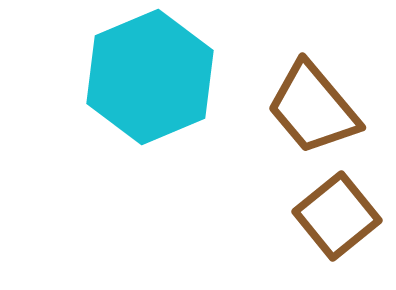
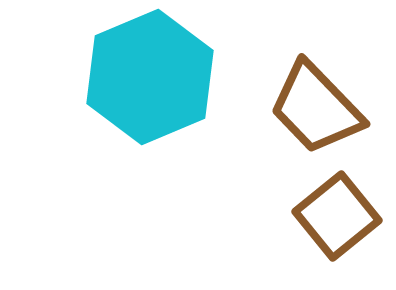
brown trapezoid: moved 3 px right; rotated 4 degrees counterclockwise
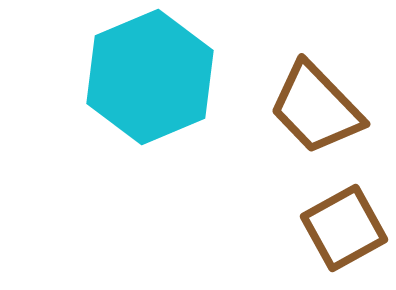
brown square: moved 7 px right, 12 px down; rotated 10 degrees clockwise
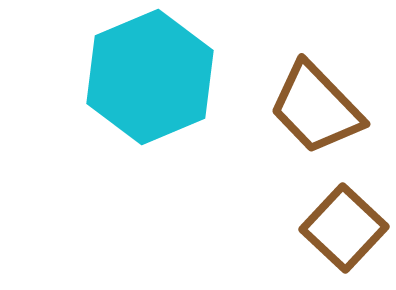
brown square: rotated 18 degrees counterclockwise
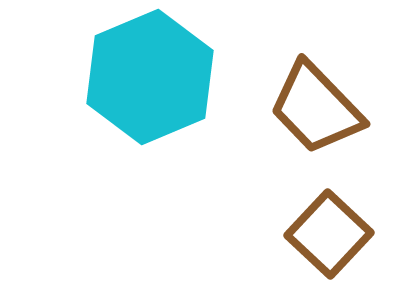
brown square: moved 15 px left, 6 px down
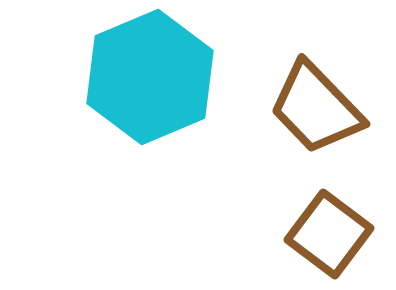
brown square: rotated 6 degrees counterclockwise
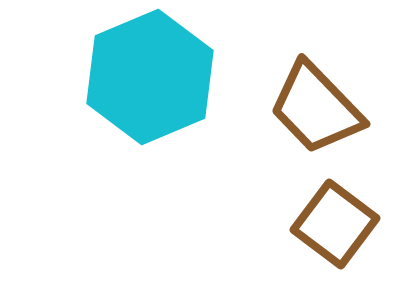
brown square: moved 6 px right, 10 px up
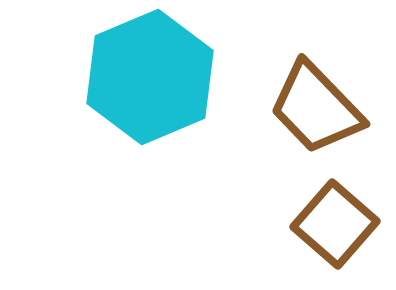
brown square: rotated 4 degrees clockwise
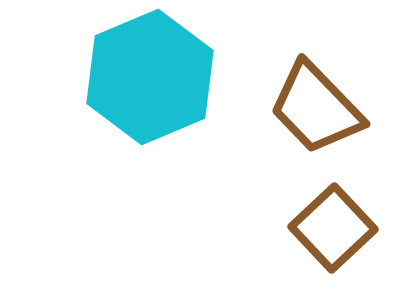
brown square: moved 2 px left, 4 px down; rotated 6 degrees clockwise
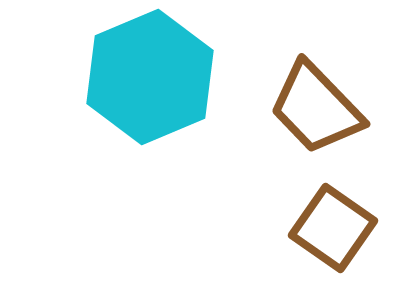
brown square: rotated 12 degrees counterclockwise
